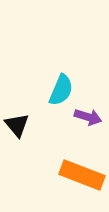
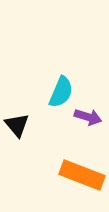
cyan semicircle: moved 2 px down
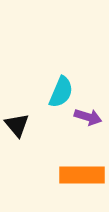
orange rectangle: rotated 21 degrees counterclockwise
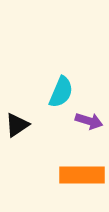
purple arrow: moved 1 px right, 4 px down
black triangle: rotated 36 degrees clockwise
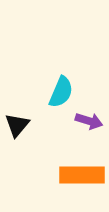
black triangle: rotated 16 degrees counterclockwise
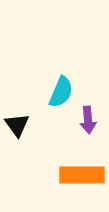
purple arrow: moved 1 px left, 1 px up; rotated 68 degrees clockwise
black triangle: rotated 16 degrees counterclockwise
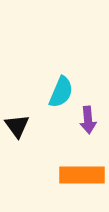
black triangle: moved 1 px down
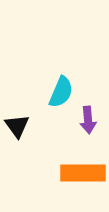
orange rectangle: moved 1 px right, 2 px up
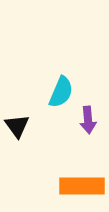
orange rectangle: moved 1 px left, 13 px down
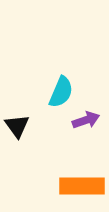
purple arrow: moved 2 px left; rotated 104 degrees counterclockwise
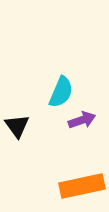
purple arrow: moved 4 px left
orange rectangle: rotated 12 degrees counterclockwise
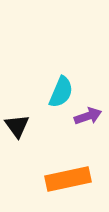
purple arrow: moved 6 px right, 4 px up
orange rectangle: moved 14 px left, 7 px up
